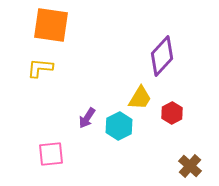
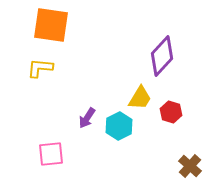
red hexagon: moved 1 px left, 1 px up; rotated 15 degrees counterclockwise
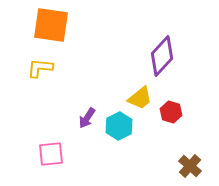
yellow trapezoid: rotated 20 degrees clockwise
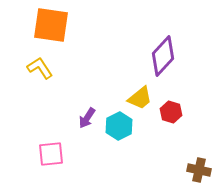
purple diamond: moved 1 px right
yellow L-shape: rotated 52 degrees clockwise
brown cross: moved 9 px right, 4 px down; rotated 30 degrees counterclockwise
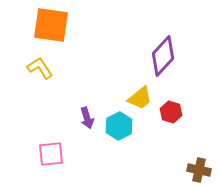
purple arrow: rotated 50 degrees counterclockwise
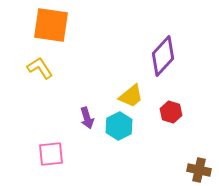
yellow trapezoid: moved 9 px left, 2 px up
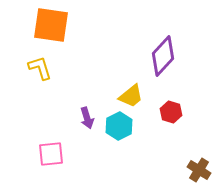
yellow L-shape: rotated 16 degrees clockwise
brown cross: rotated 20 degrees clockwise
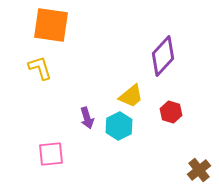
brown cross: rotated 20 degrees clockwise
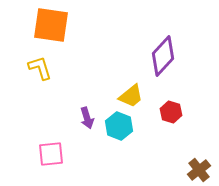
cyan hexagon: rotated 12 degrees counterclockwise
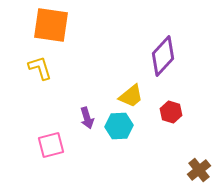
cyan hexagon: rotated 24 degrees counterclockwise
pink square: moved 9 px up; rotated 8 degrees counterclockwise
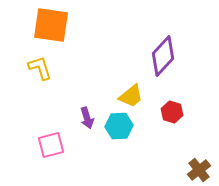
red hexagon: moved 1 px right
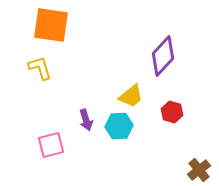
purple arrow: moved 1 px left, 2 px down
